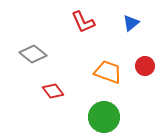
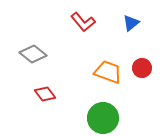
red L-shape: rotated 15 degrees counterclockwise
red circle: moved 3 px left, 2 px down
red diamond: moved 8 px left, 3 px down
green circle: moved 1 px left, 1 px down
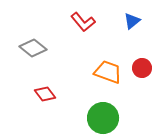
blue triangle: moved 1 px right, 2 px up
gray diamond: moved 6 px up
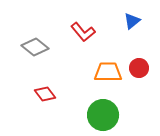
red L-shape: moved 10 px down
gray diamond: moved 2 px right, 1 px up
red circle: moved 3 px left
orange trapezoid: rotated 20 degrees counterclockwise
green circle: moved 3 px up
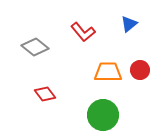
blue triangle: moved 3 px left, 3 px down
red circle: moved 1 px right, 2 px down
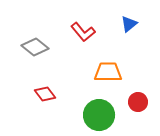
red circle: moved 2 px left, 32 px down
green circle: moved 4 px left
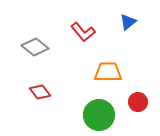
blue triangle: moved 1 px left, 2 px up
red diamond: moved 5 px left, 2 px up
